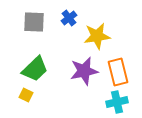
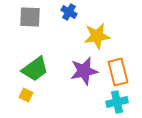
blue cross: moved 6 px up; rotated 21 degrees counterclockwise
gray square: moved 4 px left, 5 px up
green trapezoid: rotated 8 degrees clockwise
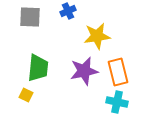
blue cross: moved 1 px left, 1 px up; rotated 35 degrees clockwise
green trapezoid: moved 3 px right, 1 px up; rotated 48 degrees counterclockwise
cyan cross: rotated 25 degrees clockwise
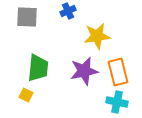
gray square: moved 3 px left
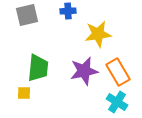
blue cross: rotated 21 degrees clockwise
gray square: moved 2 px up; rotated 15 degrees counterclockwise
yellow star: moved 1 px right, 2 px up
orange rectangle: rotated 16 degrees counterclockwise
yellow square: moved 2 px left, 2 px up; rotated 24 degrees counterclockwise
cyan cross: rotated 20 degrees clockwise
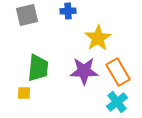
yellow star: moved 4 px down; rotated 24 degrees counterclockwise
purple star: rotated 12 degrees clockwise
cyan cross: rotated 20 degrees clockwise
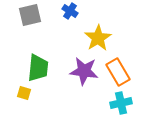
blue cross: moved 2 px right; rotated 35 degrees clockwise
gray square: moved 3 px right
purple star: rotated 8 degrees clockwise
yellow square: rotated 16 degrees clockwise
cyan cross: moved 4 px right, 1 px down; rotated 25 degrees clockwise
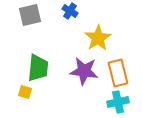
orange rectangle: moved 1 px down; rotated 16 degrees clockwise
yellow square: moved 1 px right, 1 px up
cyan cross: moved 3 px left, 1 px up
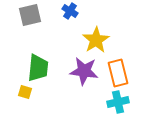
yellow star: moved 2 px left, 2 px down
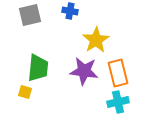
blue cross: rotated 21 degrees counterclockwise
